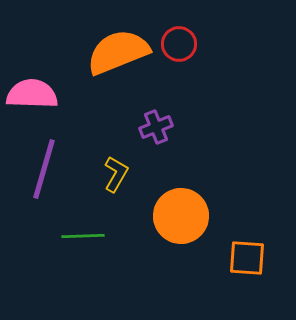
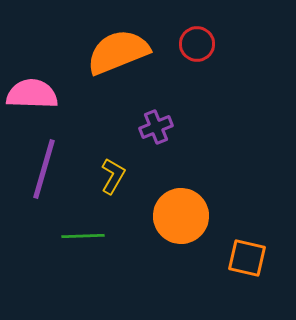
red circle: moved 18 px right
yellow L-shape: moved 3 px left, 2 px down
orange square: rotated 9 degrees clockwise
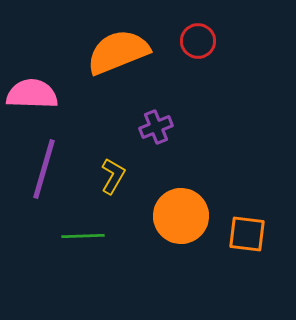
red circle: moved 1 px right, 3 px up
orange square: moved 24 px up; rotated 6 degrees counterclockwise
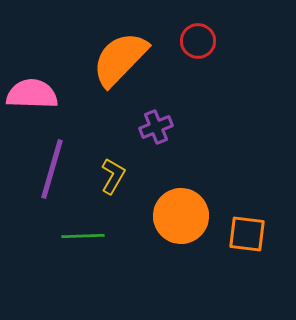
orange semicircle: moved 2 px right, 7 px down; rotated 24 degrees counterclockwise
purple line: moved 8 px right
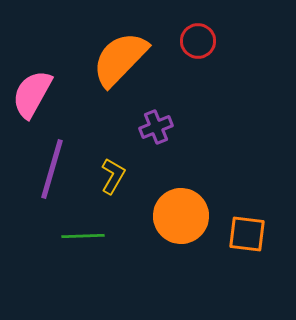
pink semicircle: rotated 63 degrees counterclockwise
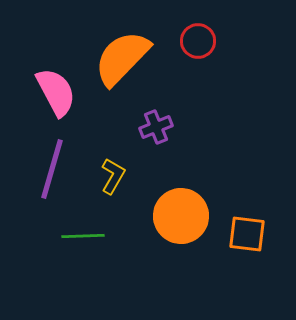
orange semicircle: moved 2 px right, 1 px up
pink semicircle: moved 24 px right, 2 px up; rotated 123 degrees clockwise
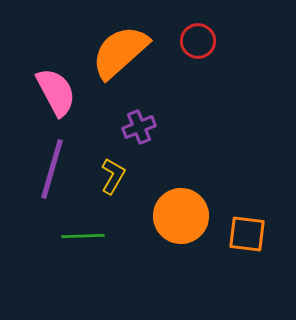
orange semicircle: moved 2 px left, 6 px up; rotated 4 degrees clockwise
purple cross: moved 17 px left
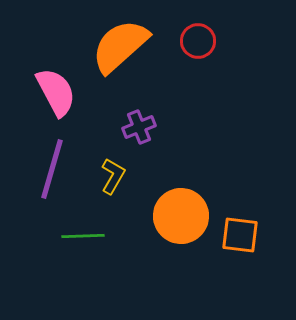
orange semicircle: moved 6 px up
orange square: moved 7 px left, 1 px down
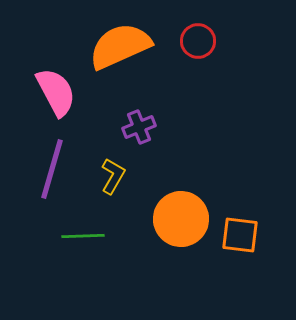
orange semicircle: rotated 18 degrees clockwise
orange circle: moved 3 px down
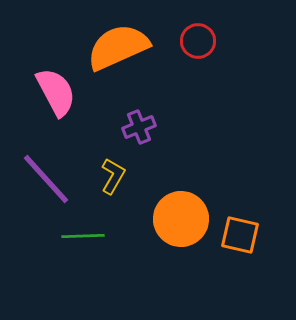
orange semicircle: moved 2 px left, 1 px down
purple line: moved 6 px left, 10 px down; rotated 58 degrees counterclockwise
orange square: rotated 6 degrees clockwise
